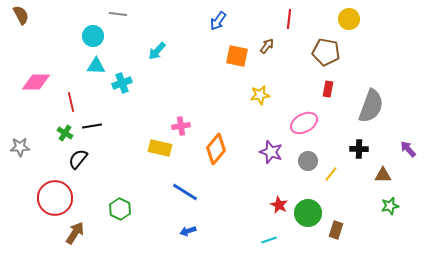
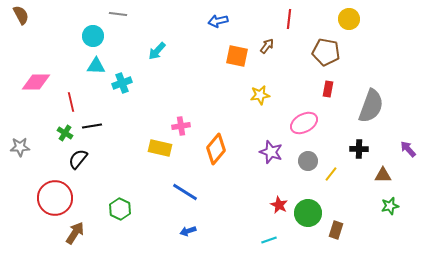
blue arrow at (218, 21): rotated 42 degrees clockwise
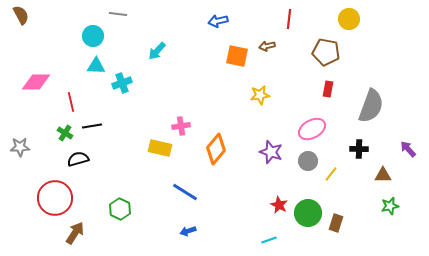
brown arrow at (267, 46): rotated 140 degrees counterclockwise
pink ellipse at (304, 123): moved 8 px right, 6 px down
black semicircle at (78, 159): rotated 35 degrees clockwise
brown rectangle at (336, 230): moved 7 px up
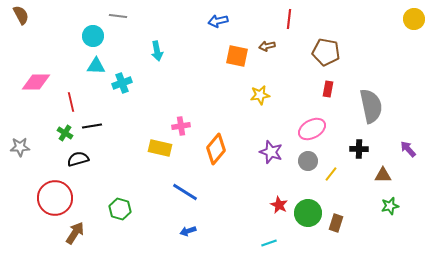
gray line at (118, 14): moved 2 px down
yellow circle at (349, 19): moved 65 px right
cyan arrow at (157, 51): rotated 54 degrees counterclockwise
gray semicircle at (371, 106): rotated 32 degrees counterclockwise
green hexagon at (120, 209): rotated 10 degrees counterclockwise
cyan line at (269, 240): moved 3 px down
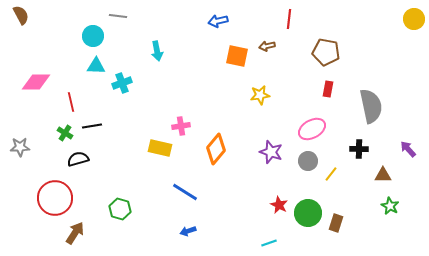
green star at (390, 206): rotated 30 degrees counterclockwise
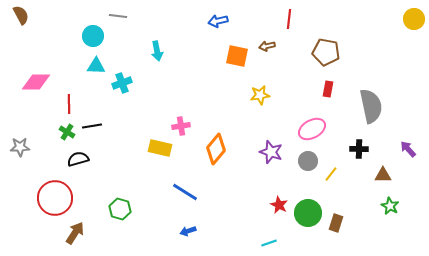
red line at (71, 102): moved 2 px left, 2 px down; rotated 12 degrees clockwise
green cross at (65, 133): moved 2 px right, 1 px up
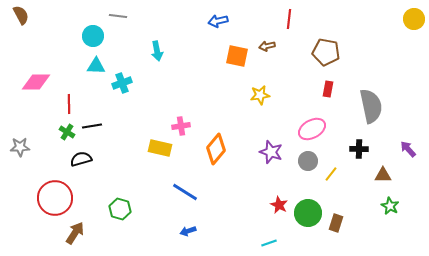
black semicircle at (78, 159): moved 3 px right
